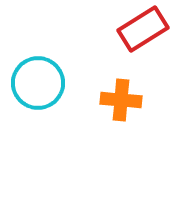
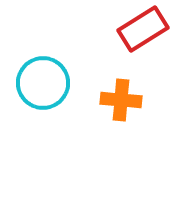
cyan circle: moved 5 px right
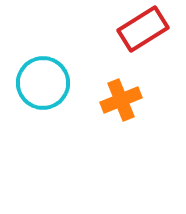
orange cross: rotated 27 degrees counterclockwise
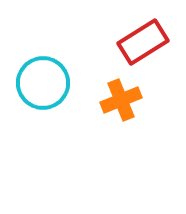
red rectangle: moved 13 px down
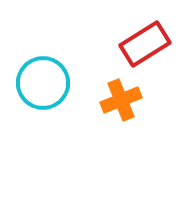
red rectangle: moved 2 px right, 2 px down
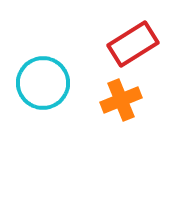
red rectangle: moved 12 px left
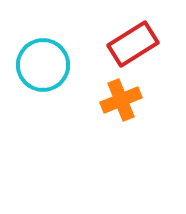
cyan circle: moved 18 px up
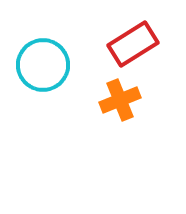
orange cross: moved 1 px left
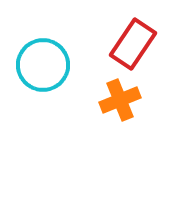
red rectangle: rotated 24 degrees counterclockwise
